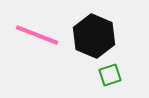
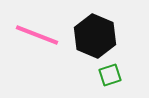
black hexagon: moved 1 px right
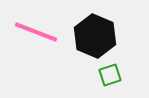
pink line: moved 1 px left, 3 px up
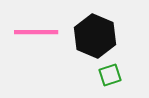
pink line: rotated 21 degrees counterclockwise
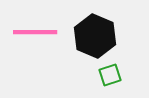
pink line: moved 1 px left
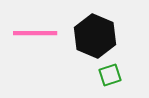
pink line: moved 1 px down
